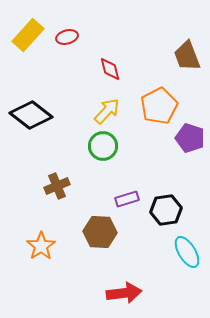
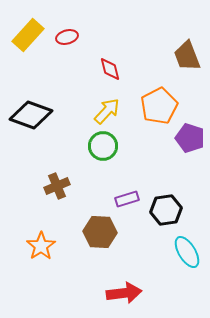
black diamond: rotated 18 degrees counterclockwise
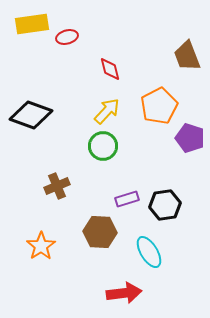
yellow rectangle: moved 4 px right, 11 px up; rotated 40 degrees clockwise
black hexagon: moved 1 px left, 5 px up
cyan ellipse: moved 38 px left
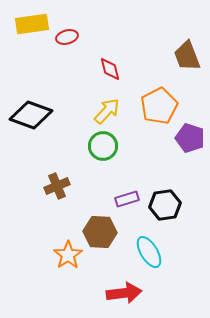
orange star: moved 27 px right, 9 px down
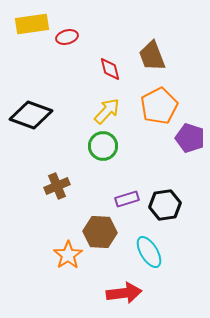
brown trapezoid: moved 35 px left
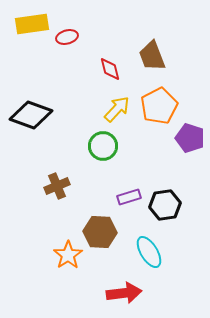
yellow arrow: moved 10 px right, 2 px up
purple rectangle: moved 2 px right, 2 px up
